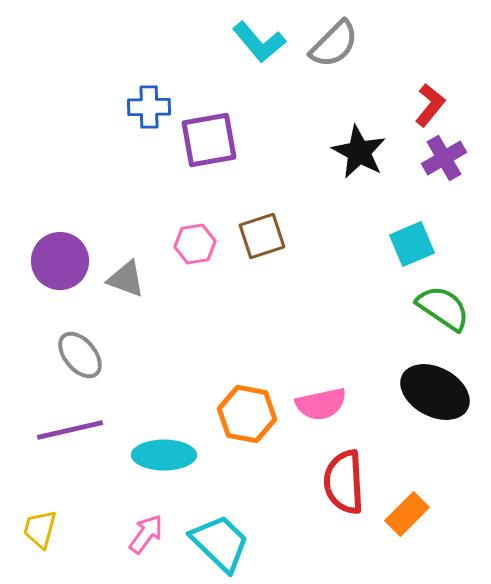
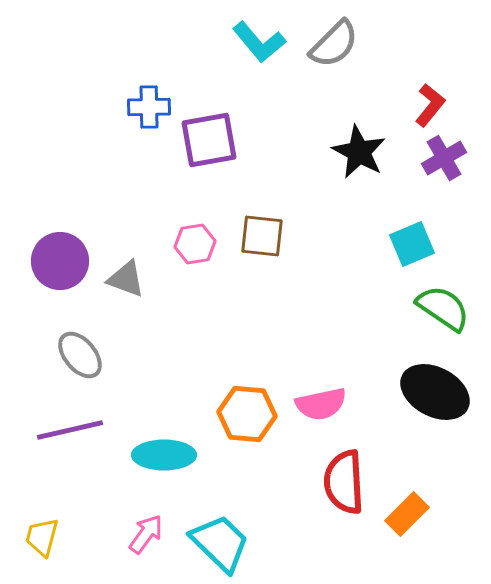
brown square: rotated 24 degrees clockwise
orange hexagon: rotated 6 degrees counterclockwise
yellow trapezoid: moved 2 px right, 8 px down
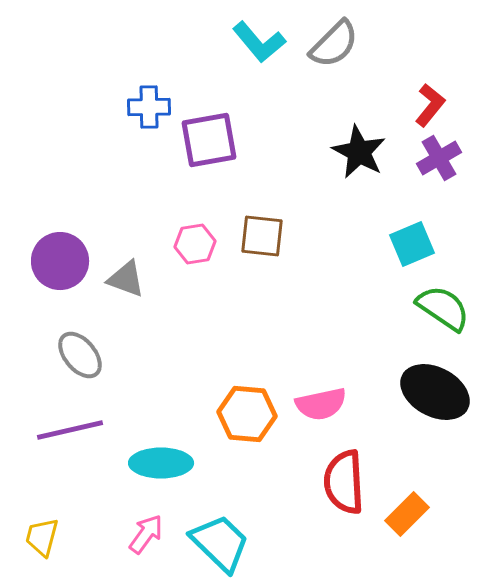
purple cross: moved 5 px left
cyan ellipse: moved 3 px left, 8 px down
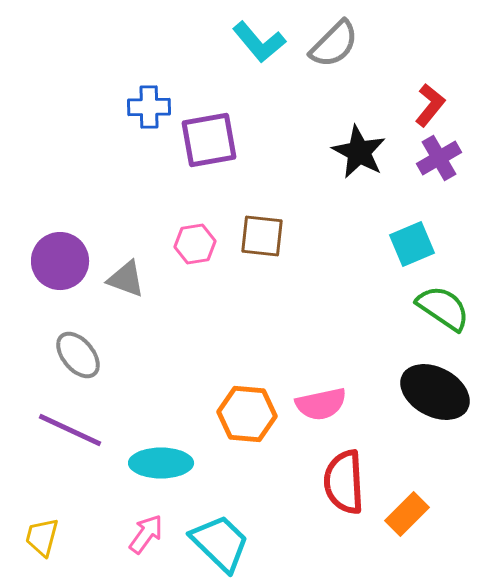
gray ellipse: moved 2 px left
purple line: rotated 38 degrees clockwise
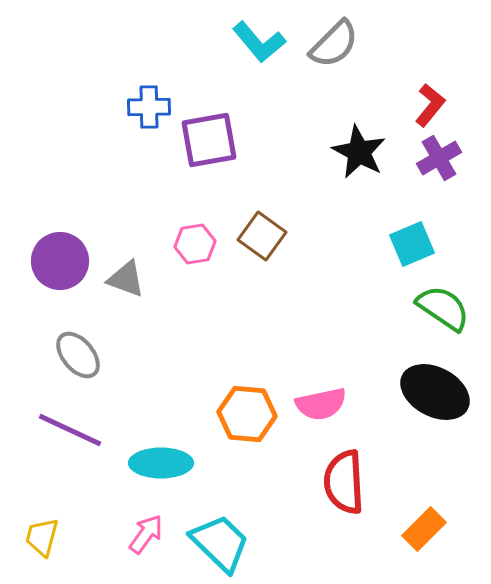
brown square: rotated 30 degrees clockwise
orange rectangle: moved 17 px right, 15 px down
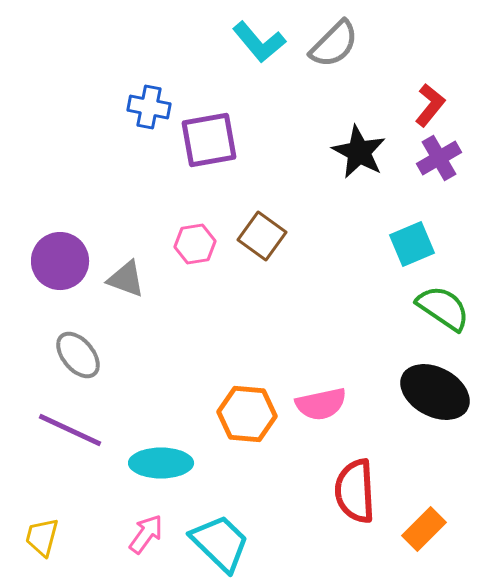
blue cross: rotated 12 degrees clockwise
red semicircle: moved 11 px right, 9 px down
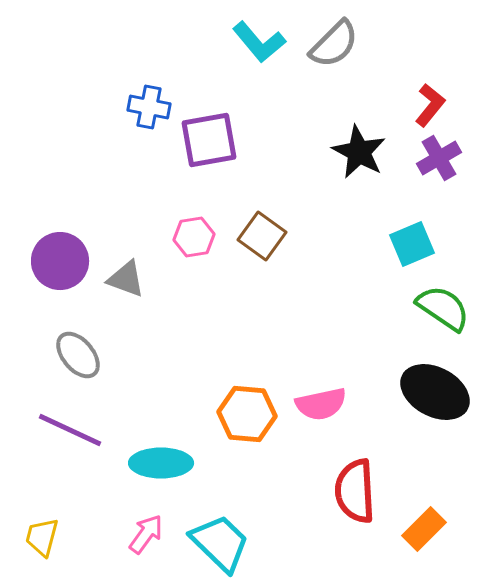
pink hexagon: moved 1 px left, 7 px up
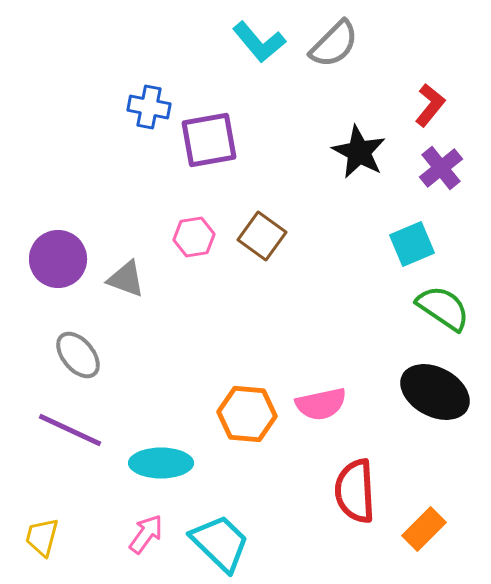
purple cross: moved 2 px right, 10 px down; rotated 9 degrees counterclockwise
purple circle: moved 2 px left, 2 px up
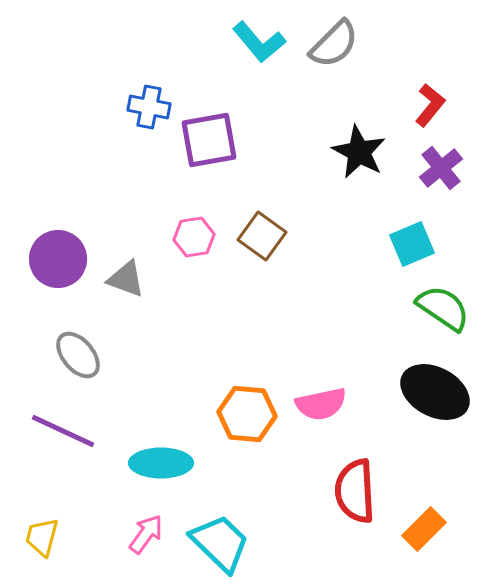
purple line: moved 7 px left, 1 px down
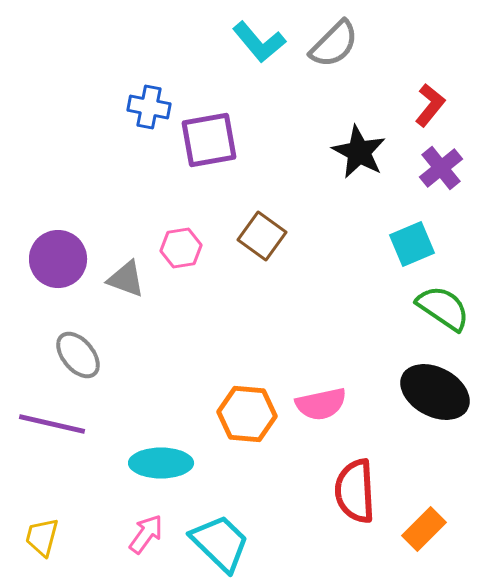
pink hexagon: moved 13 px left, 11 px down
purple line: moved 11 px left, 7 px up; rotated 12 degrees counterclockwise
